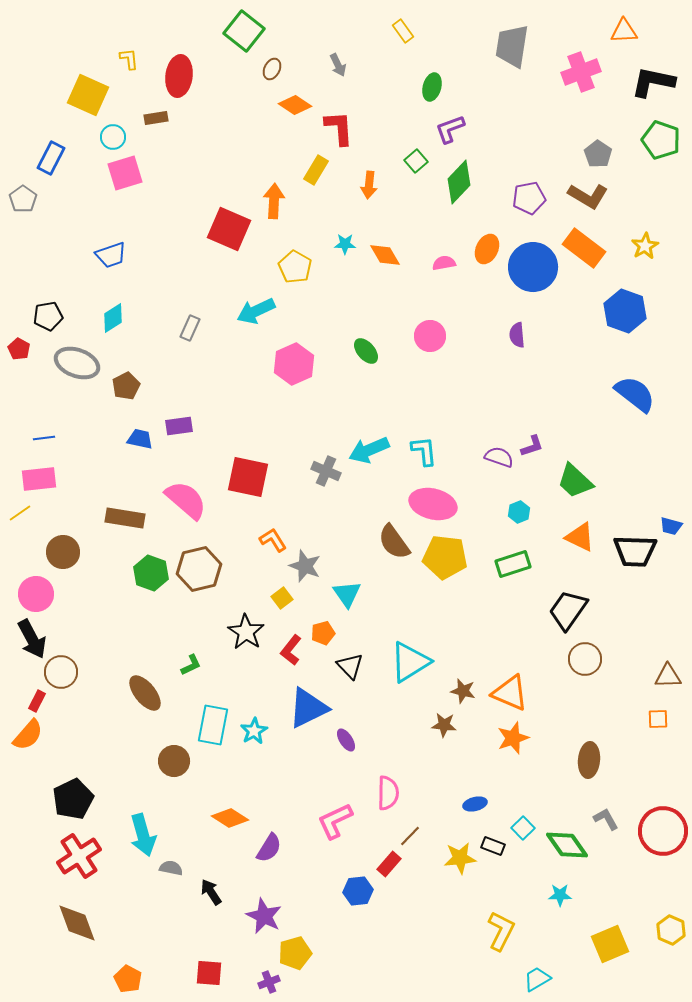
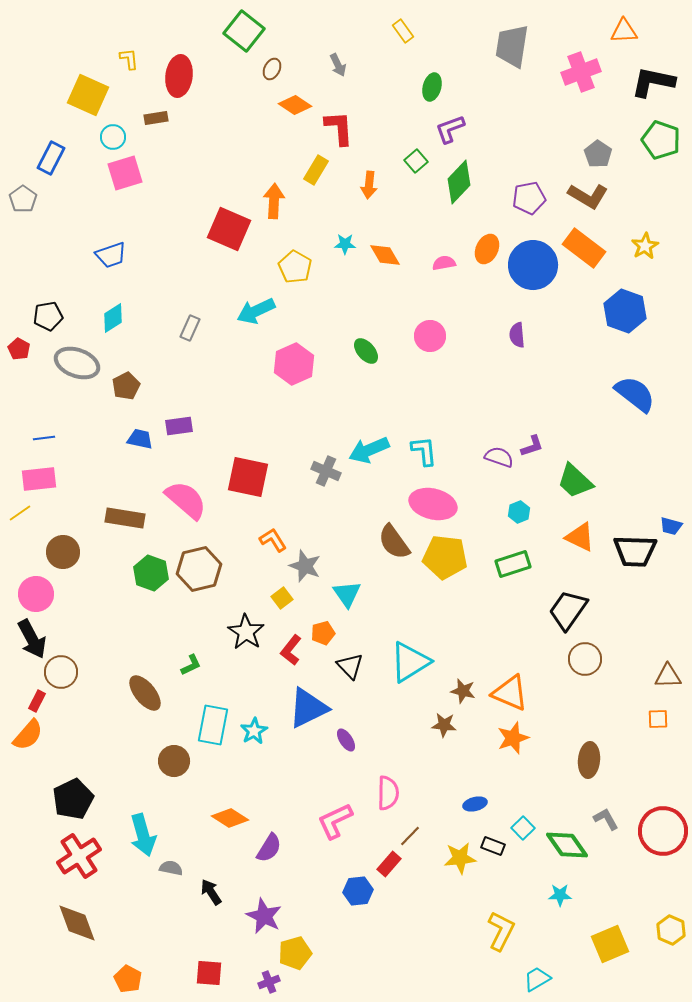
blue circle at (533, 267): moved 2 px up
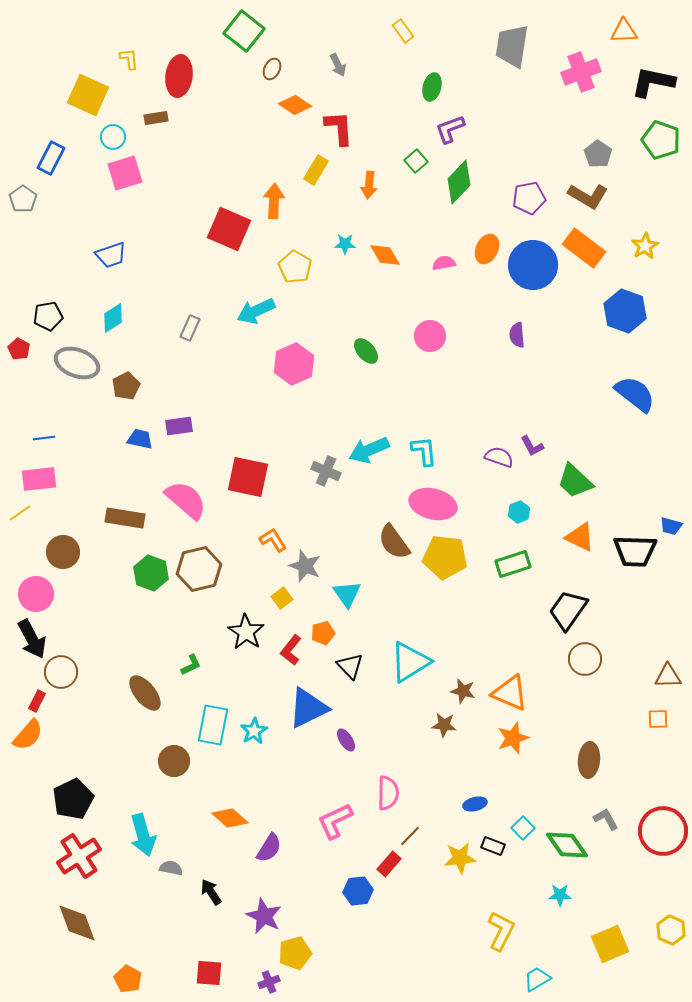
purple L-shape at (532, 446): rotated 80 degrees clockwise
orange diamond at (230, 818): rotated 9 degrees clockwise
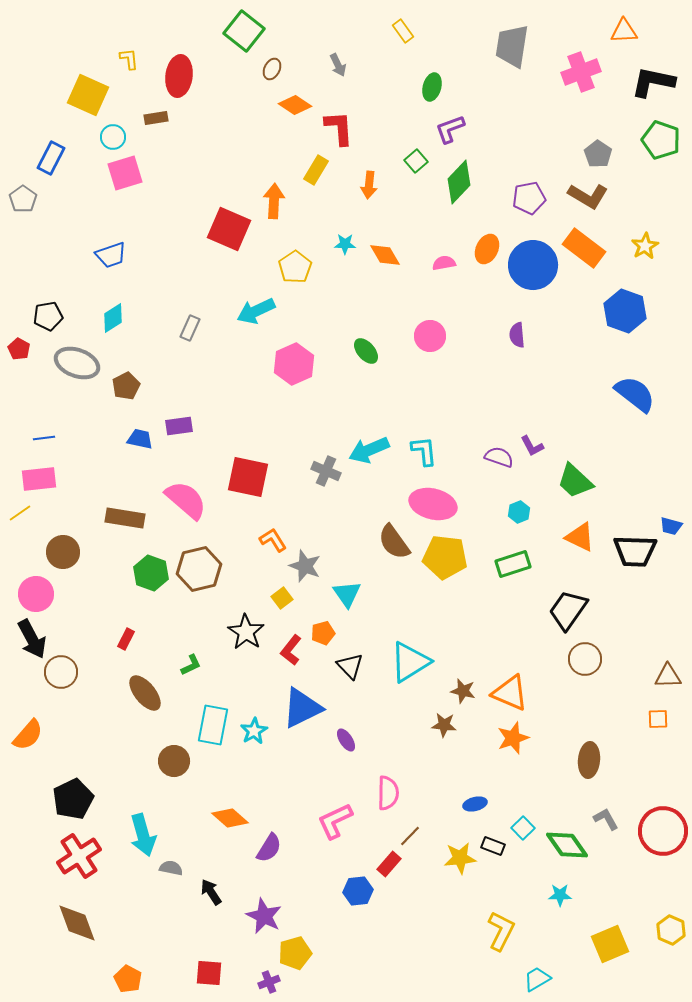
yellow pentagon at (295, 267): rotated 8 degrees clockwise
red rectangle at (37, 701): moved 89 px right, 62 px up
blue triangle at (308, 708): moved 6 px left
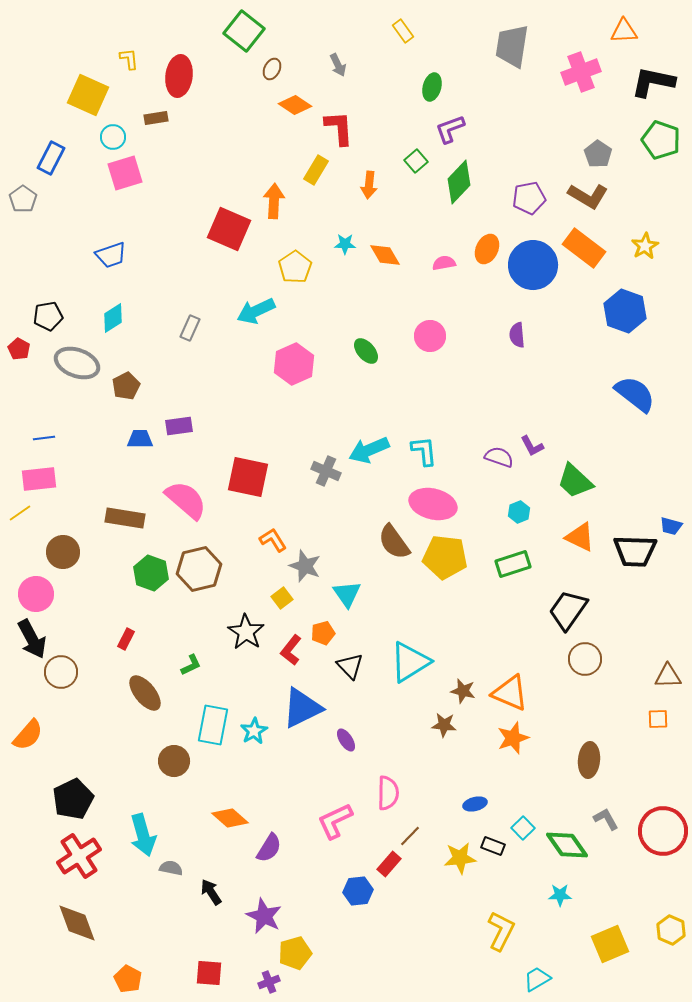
blue trapezoid at (140, 439): rotated 12 degrees counterclockwise
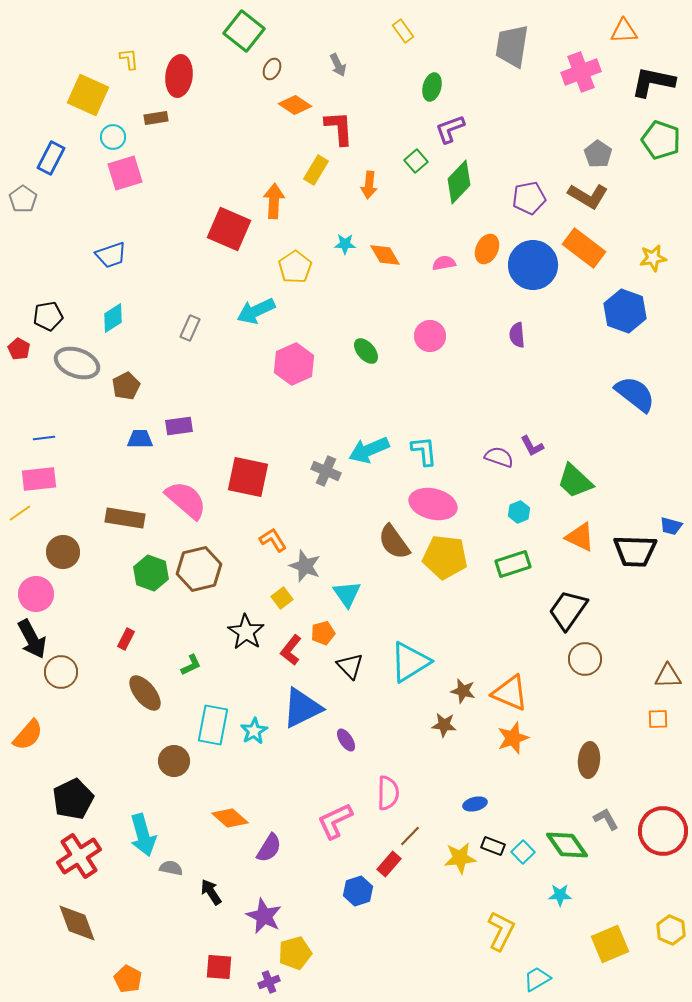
yellow star at (645, 246): moved 8 px right, 12 px down; rotated 20 degrees clockwise
cyan square at (523, 828): moved 24 px down
blue hexagon at (358, 891): rotated 12 degrees counterclockwise
red square at (209, 973): moved 10 px right, 6 px up
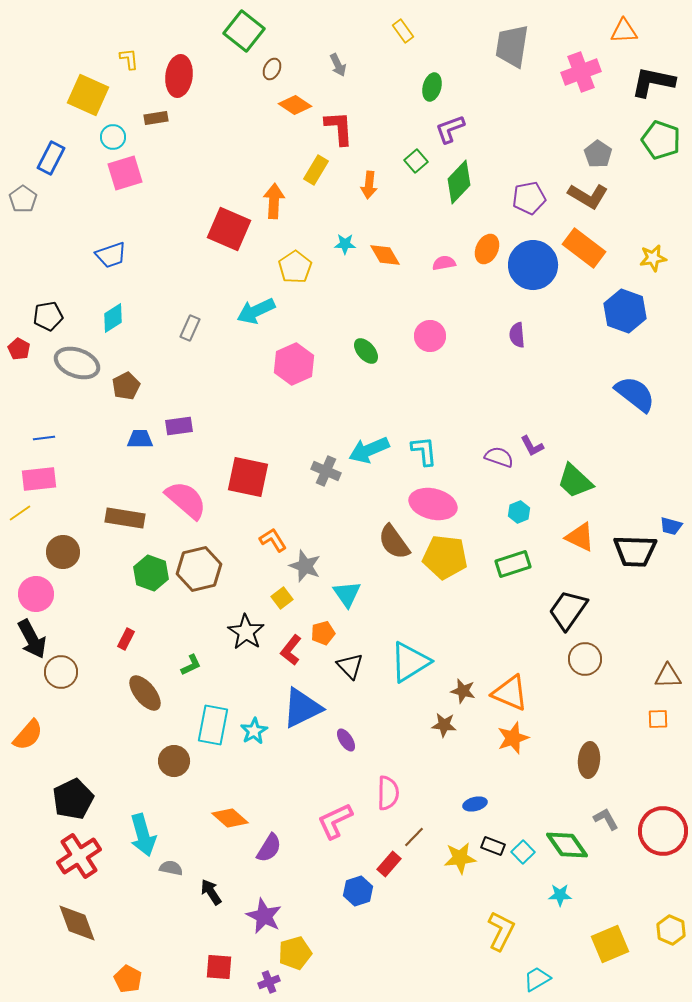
brown line at (410, 836): moved 4 px right, 1 px down
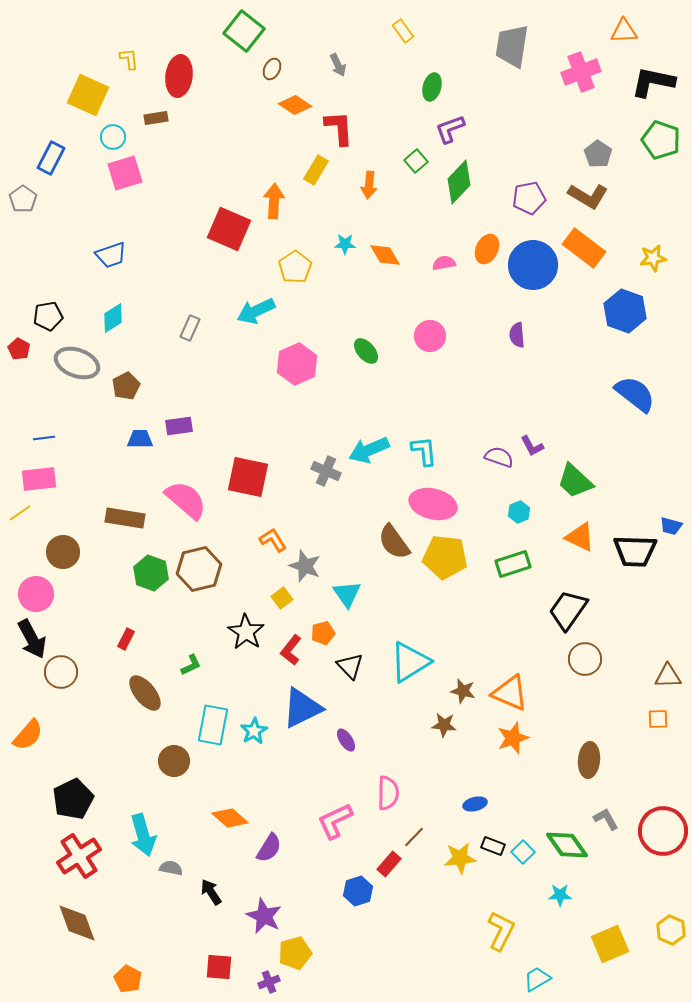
pink hexagon at (294, 364): moved 3 px right
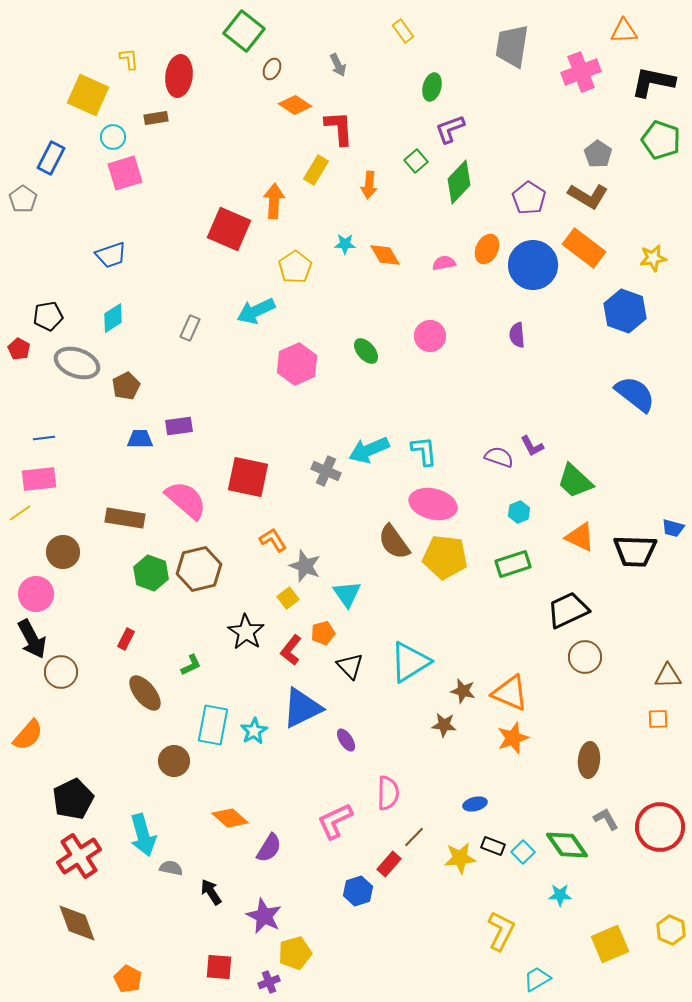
purple pentagon at (529, 198): rotated 28 degrees counterclockwise
blue trapezoid at (671, 526): moved 2 px right, 2 px down
yellow square at (282, 598): moved 6 px right
black trapezoid at (568, 610): rotated 30 degrees clockwise
brown circle at (585, 659): moved 2 px up
red circle at (663, 831): moved 3 px left, 4 px up
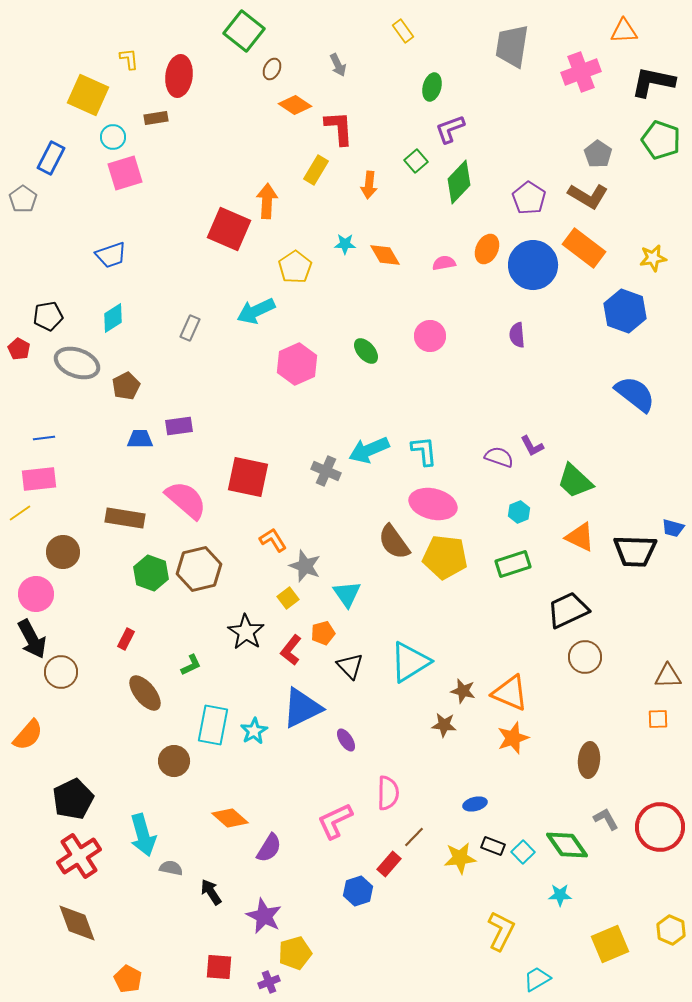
orange arrow at (274, 201): moved 7 px left
